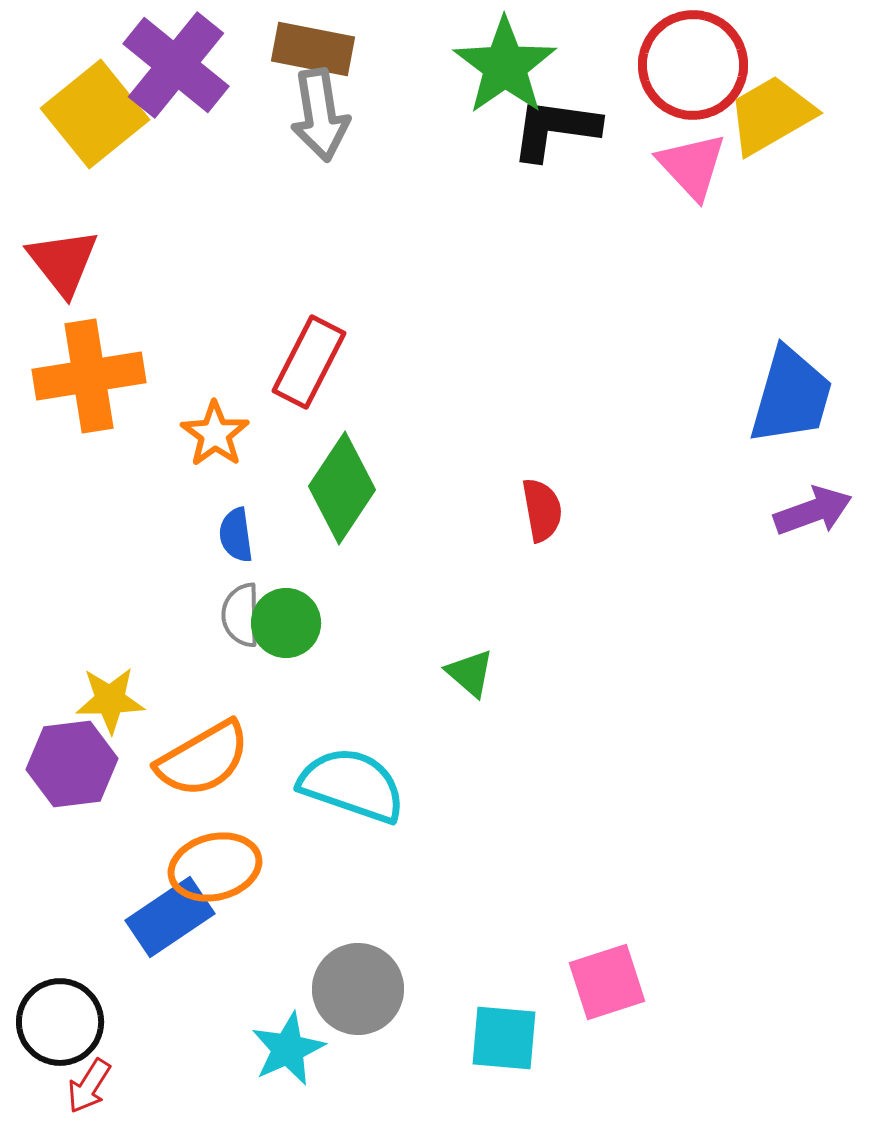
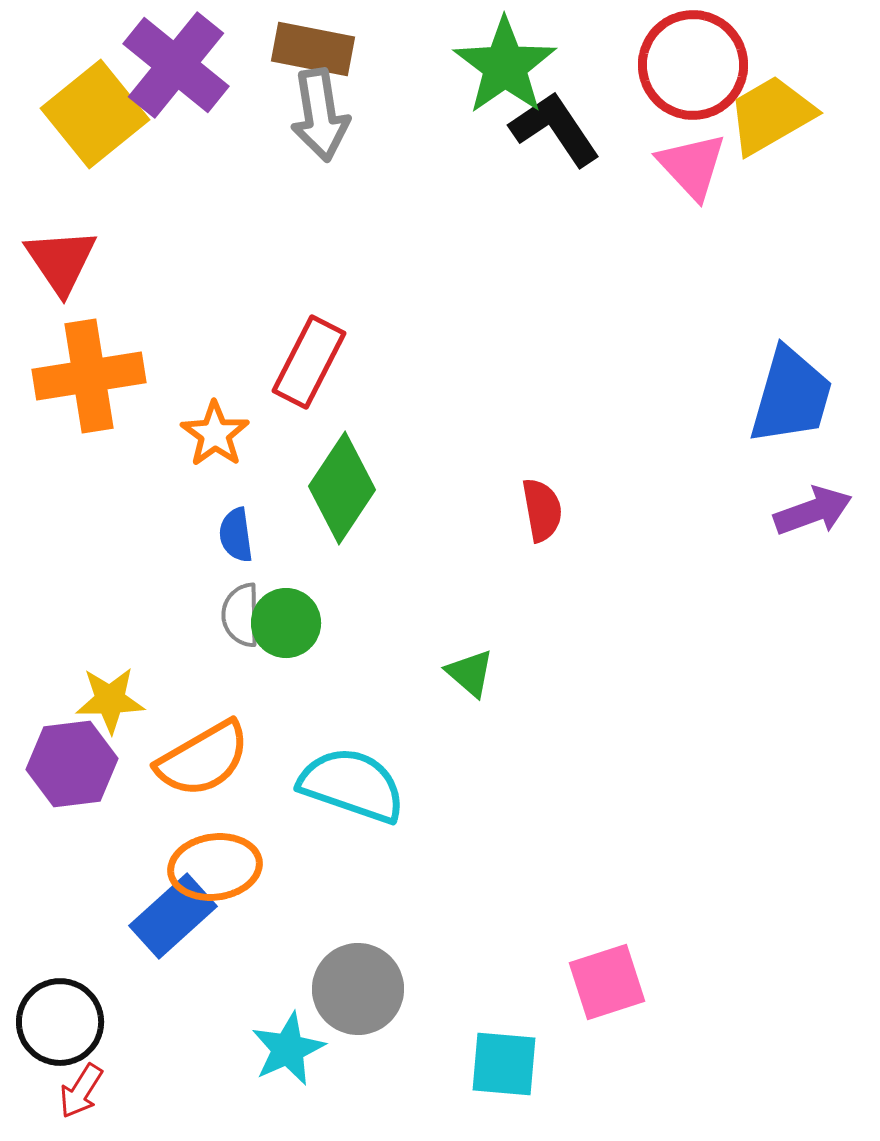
black L-shape: rotated 48 degrees clockwise
red triangle: moved 2 px left, 1 px up; rotated 4 degrees clockwise
orange ellipse: rotated 6 degrees clockwise
blue rectangle: moved 3 px right, 1 px up; rotated 8 degrees counterclockwise
cyan square: moved 26 px down
red arrow: moved 8 px left, 5 px down
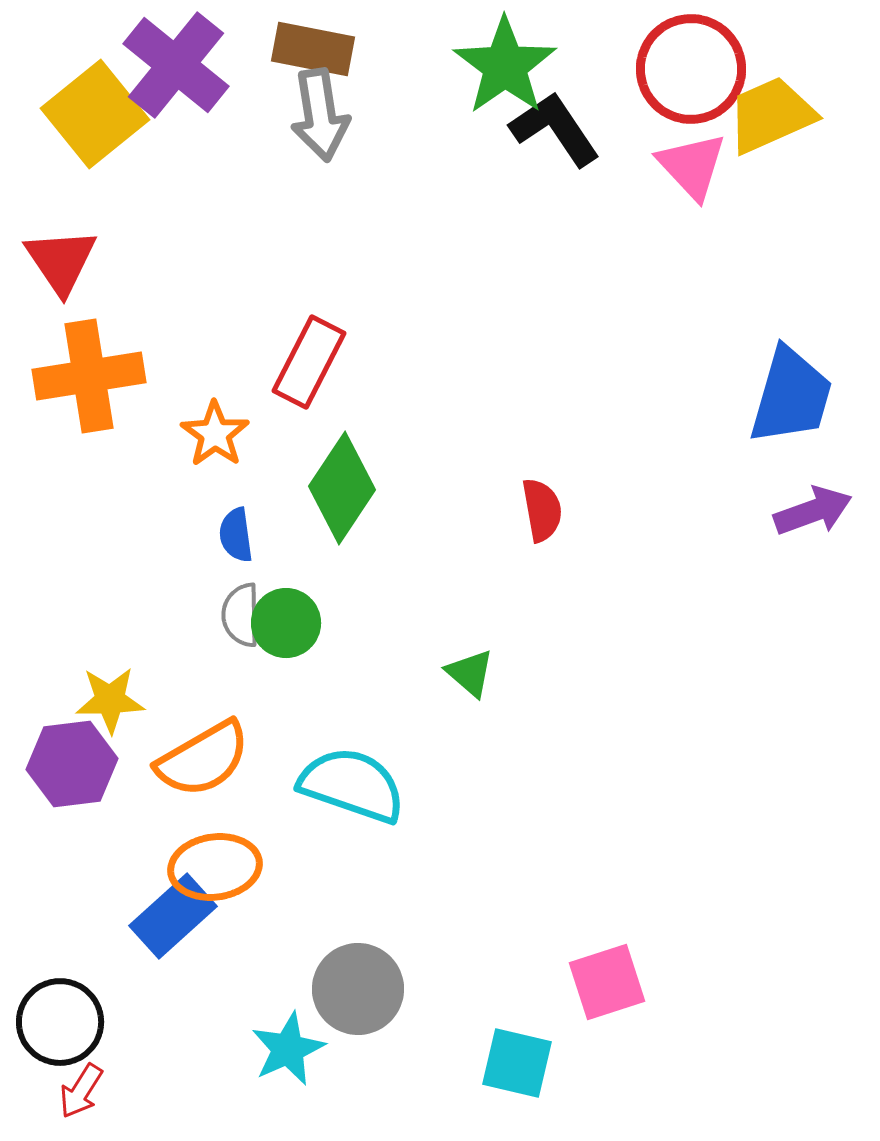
red circle: moved 2 px left, 4 px down
yellow trapezoid: rotated 6 degrees clockwise
cyan square: moved 13 px right, 1 px up; rotated 8 degrees clockwise
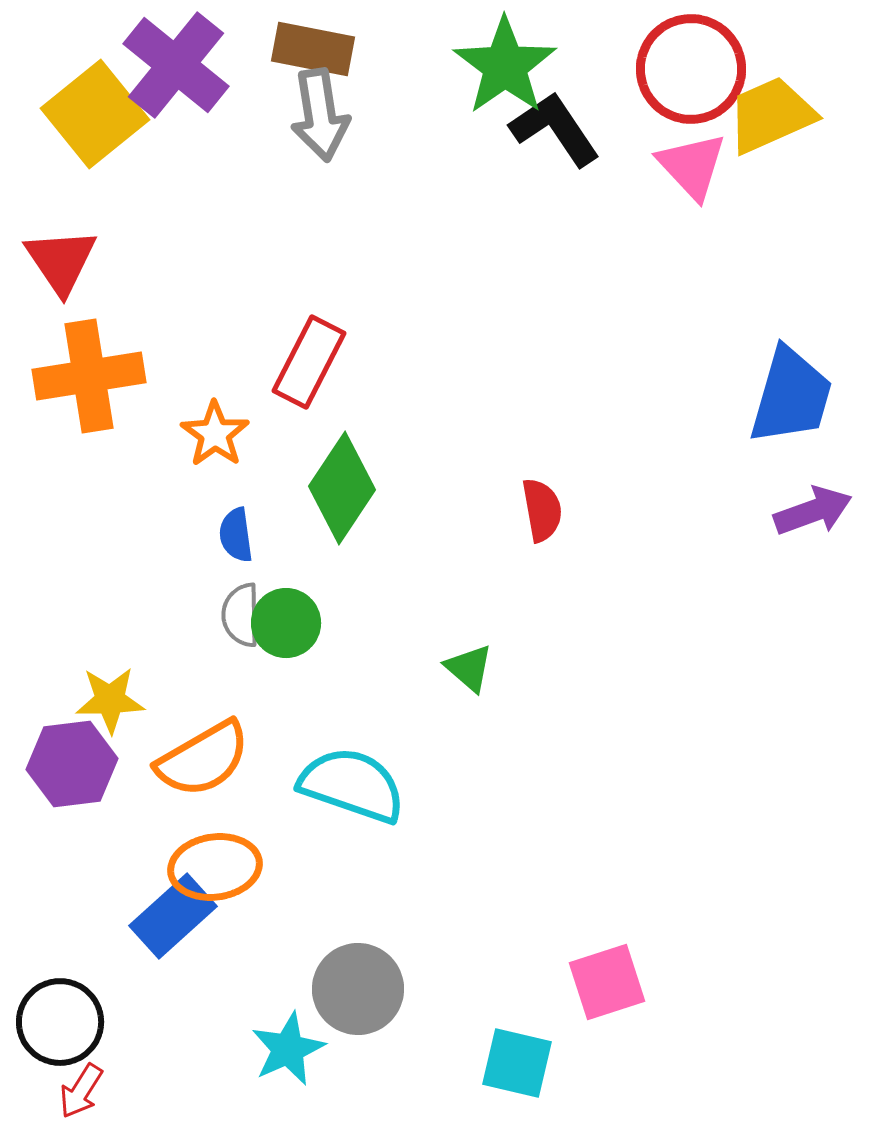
green triangle: moved 1 px left, 5 px up
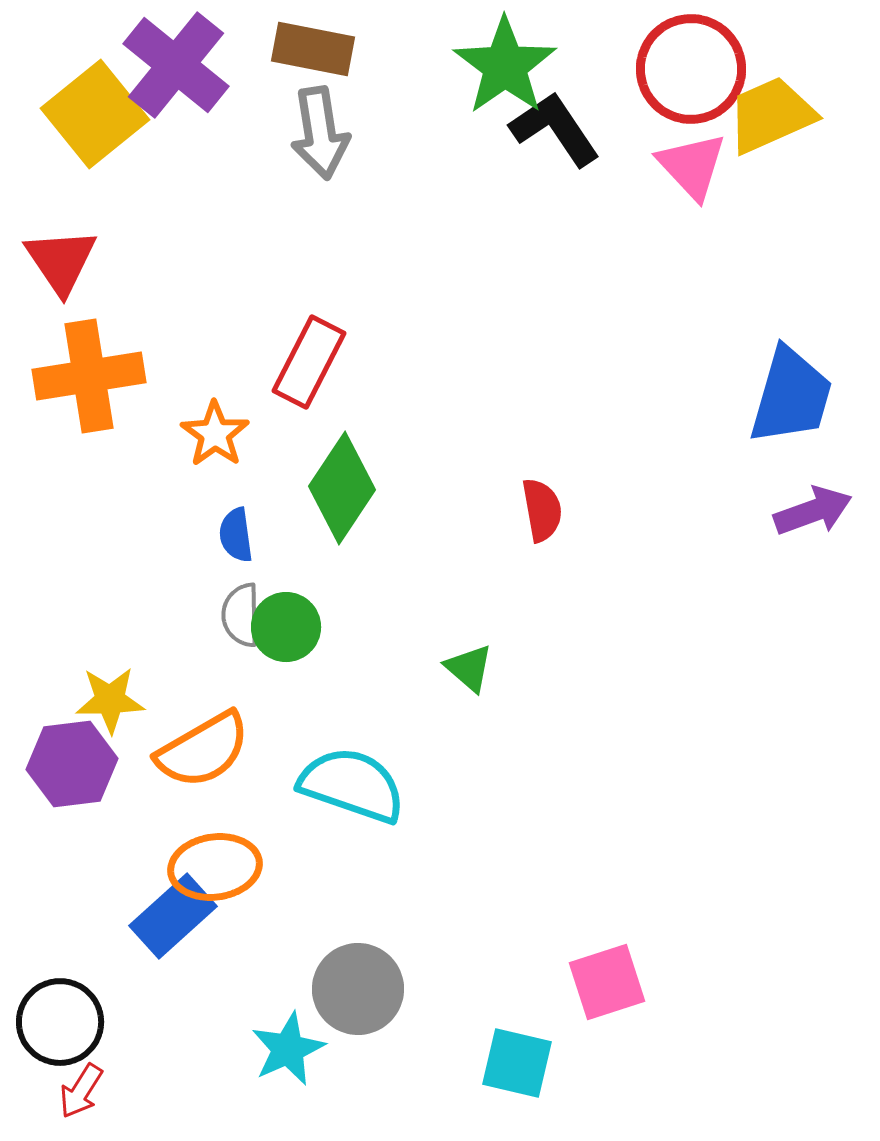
gray arrow: moved 18 px down
green circle: moved 4 px down
orange semicircle: moved 9 px up
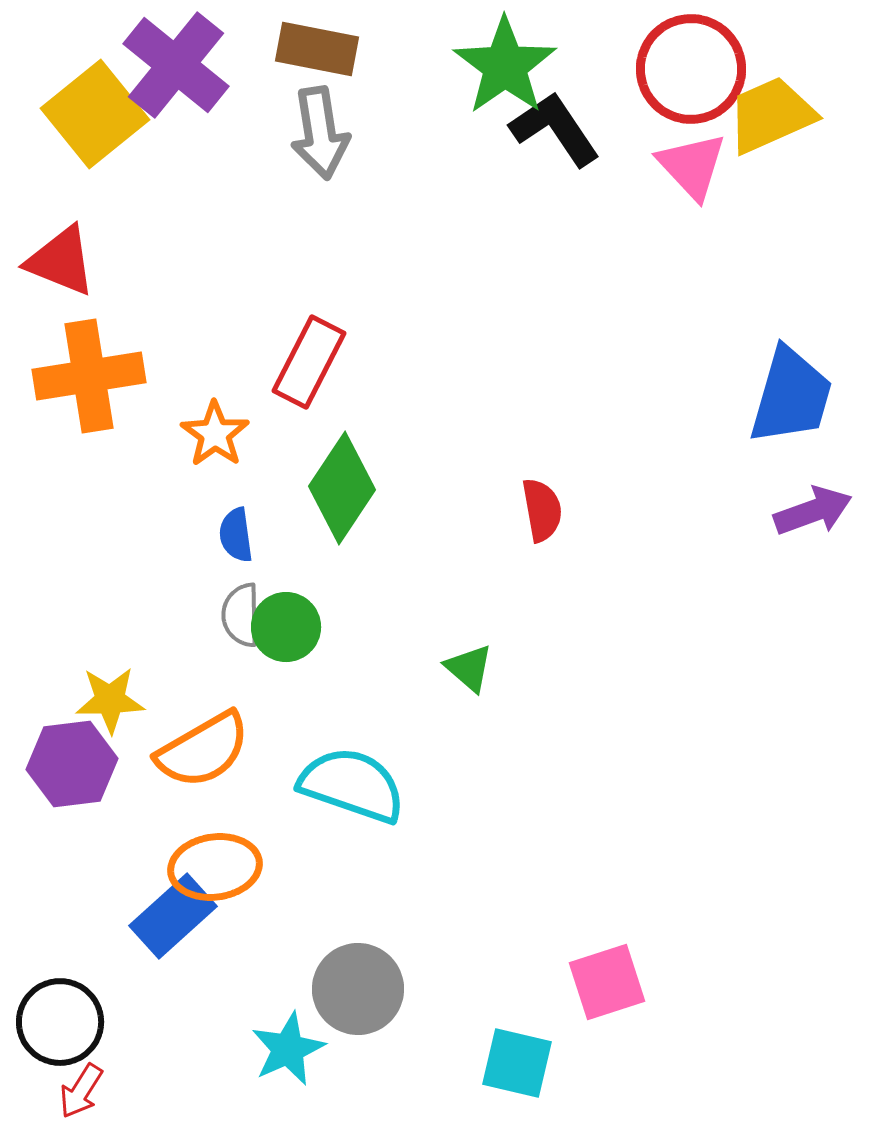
brown rectangle: moved 4 px right
red triangle: rotated 34 degrees counterclockwise
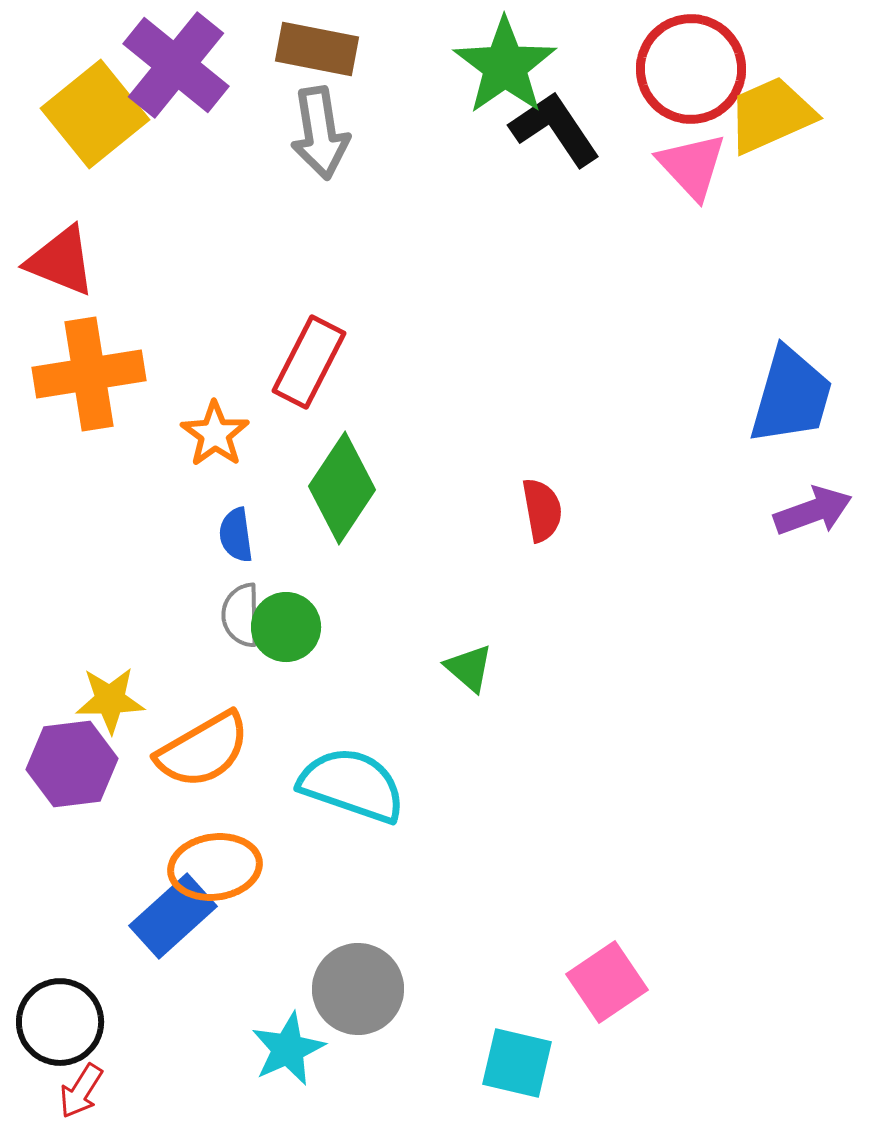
orange cross: moved 2 px up
pink square: rotated 16 degrees counterclockwise
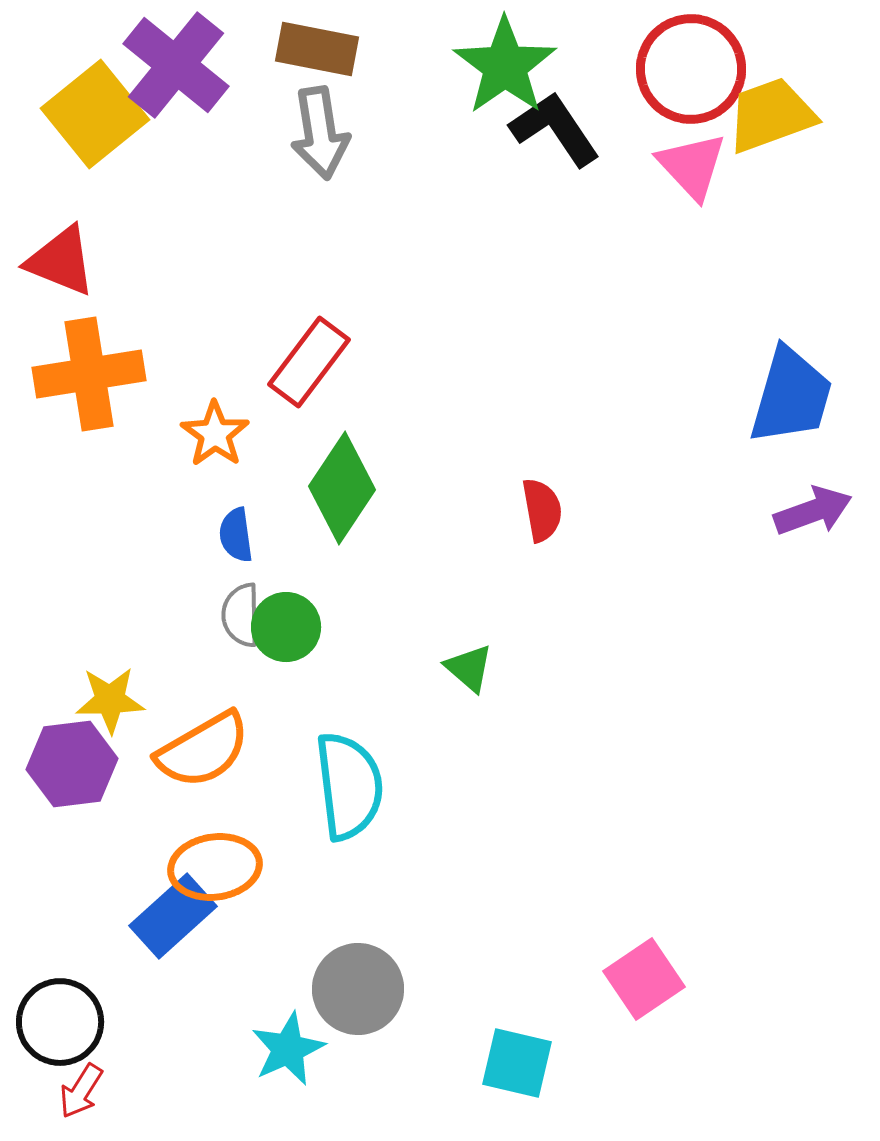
yellow trapezoid: rotated 4 degrees clockwise
red rectangle: rotated 10 degrees clockwise
cyan semicircle: moved 3 px left, 1 px down; rotated 64 degrees clockwise
pink square: moved 37 px right, 3 px up
